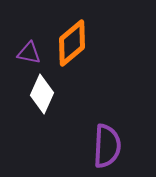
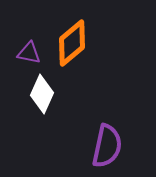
purple semicircle: rotated 9 degrees clockwise
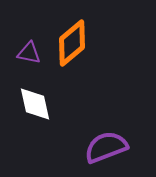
white diamond: moved 7 px left, 10 px down; rotated 36 degrees counterclockwise
purple semicircle: moved 1 px left, 1 px down; rotated 123 degrees counterclockwise
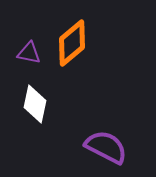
white diamond: rotated 24 degrees clockwise
purple semicircle: rotated 48 degrees clockwise
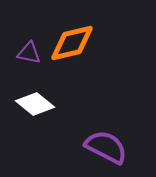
orange diamond: rotated 27 degrees clockwise
white diamond: rotated 63 degrees counterclockwise
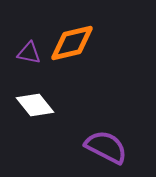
white diamond: moved 1 px down; rotated 12 degrees clockwise
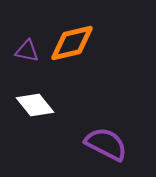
purple triangle: moved 2 px left, 2 px up
purple semicircle: moved 3 px up
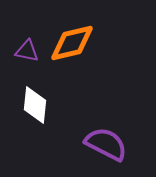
white diamond: rotated 45 degrees clockwise
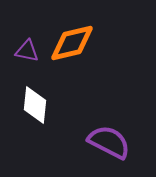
purple semicircle: moved 3 px right, 2 px up
